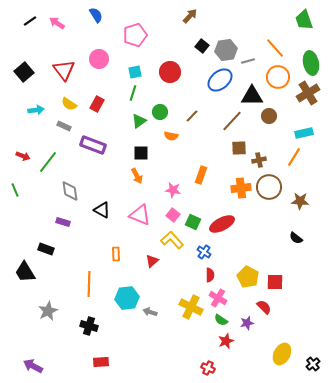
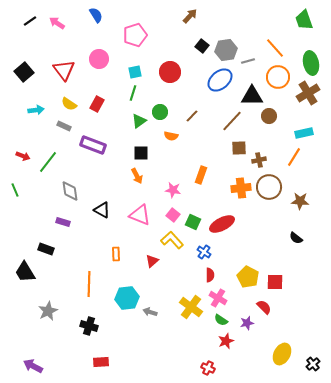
yellow cross at (191, 307): rotated 10 degrees clockwise
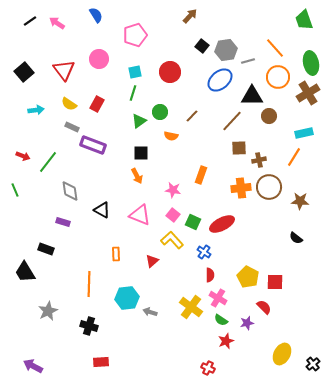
gray rectangle at (64, 126): moved 8 px right, 1 px down
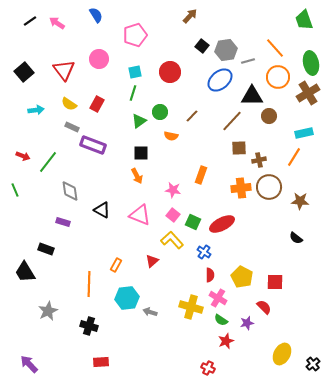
orange rectangle at (116, 254): moved 11 px down; rotated 32 degrees clockwise
yellow pentagon at (248, 277): moved 6 px left
yellow cross at (191, 307): rotated 20 degrees counterclockwise
purple arrow at (33, 366): moved 4 px left, 2 px up; rotated 18 degrees clockwise
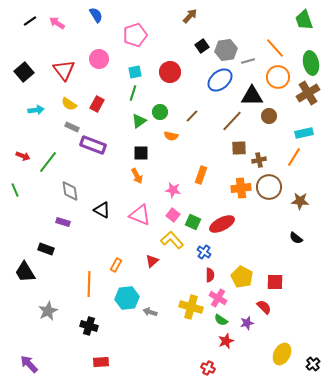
black square at (202, 46): rotated 16 degrees clockwise
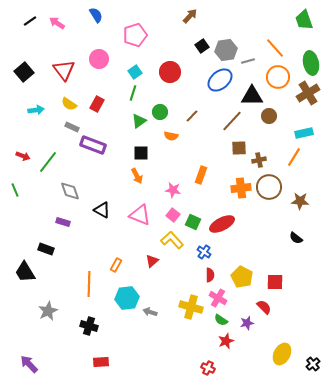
cyan square at (135, 72): rotated 24 degrees counterclockwise
gray diamond at (70, 191): rotated 10 degrees counterclockwise
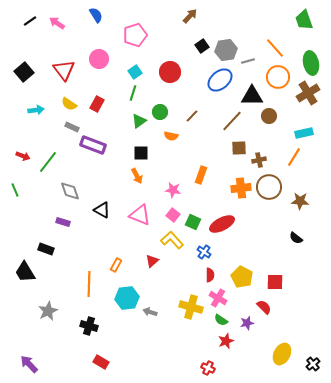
red rectangle at (101, 362): rotated 35 degrees clockwise
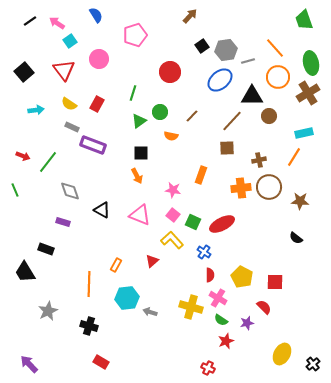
cyan square at (135, 72): moved 65 px left, 31 px up
brown square at (239, 148): moved 12 px left
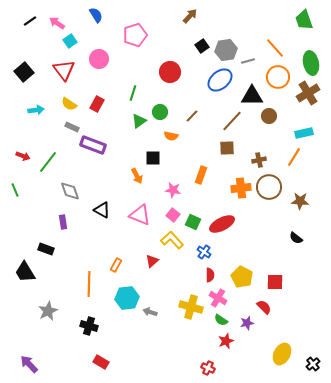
black square at (141, 153): moved 12 px right, 5 px down
purple rectangle at (63, 222): rotated 64 degrees clockwise
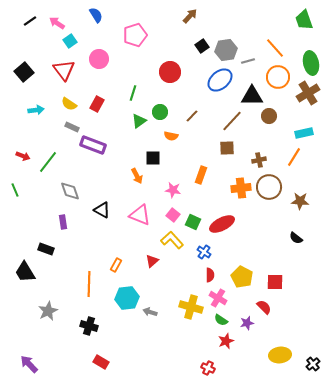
yellow ellipse at (282, 354): moved 2 px left, 1 px down; rotated 55 degrees clockwise
